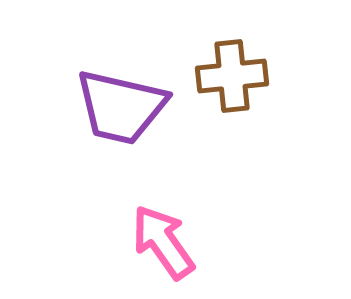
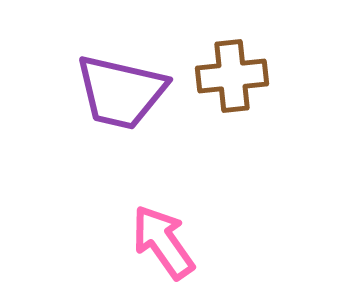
purple trapezoid: moved 15 px up
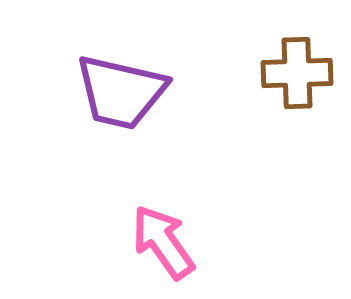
brown cross: moved 65 px right, 3 px up; rotated 4 degrees clockwise
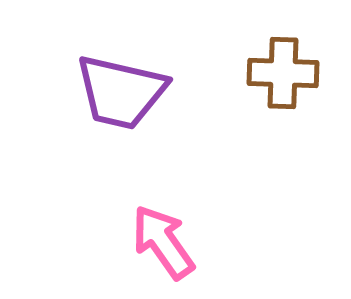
brown cross: moved 14 px left; rotated 4 degrees clockwise
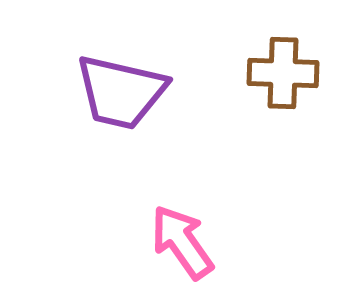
pink arrow: moved 19 px right
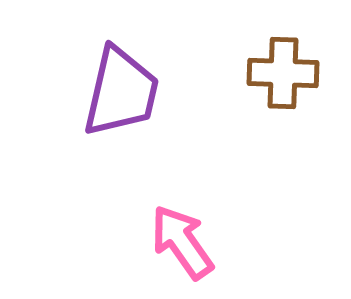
purple trapezoid: rotated 90 degrees counterclockwise
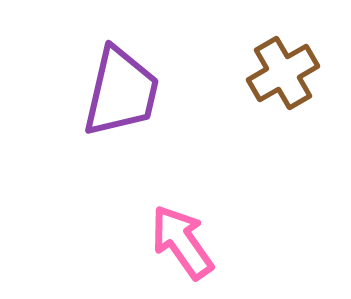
brown cross: rotated 32 degrees counterclockwise
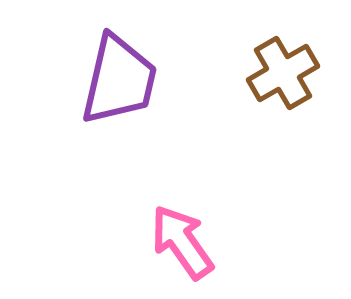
purple trapezoid: moved 2 px left, 12 px up
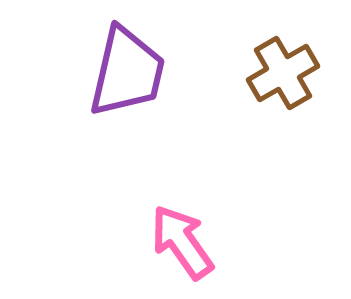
purple trapezoid: moved 8 px right, 8 px up
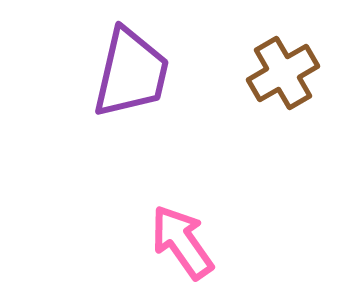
purple trapezoid: moved 4 px right, 1 px down
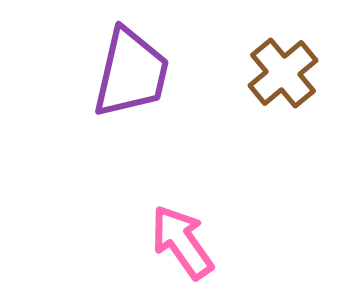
brown cross: rotated 10 degrees counterclockwise
